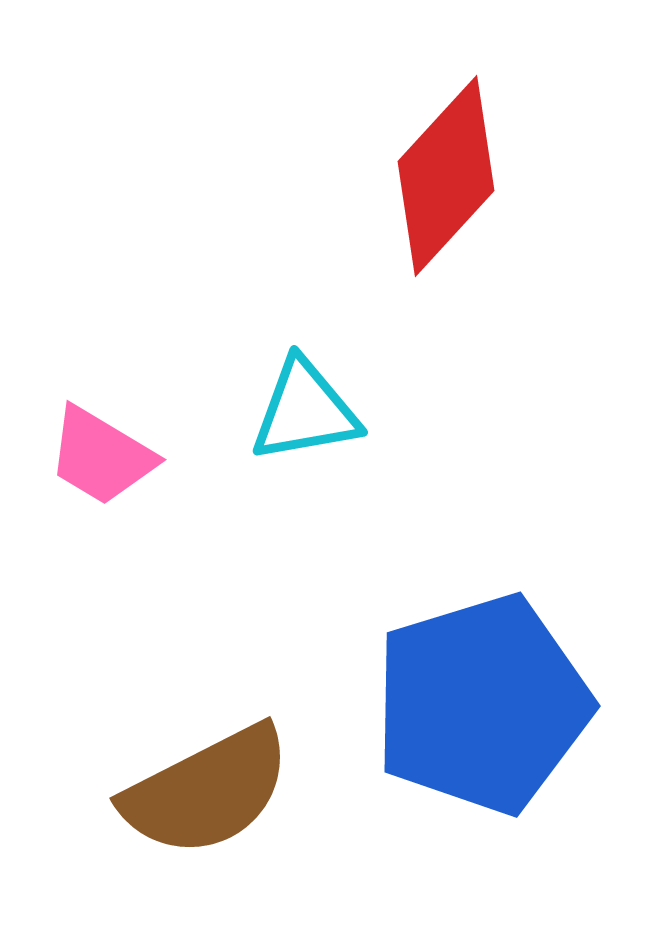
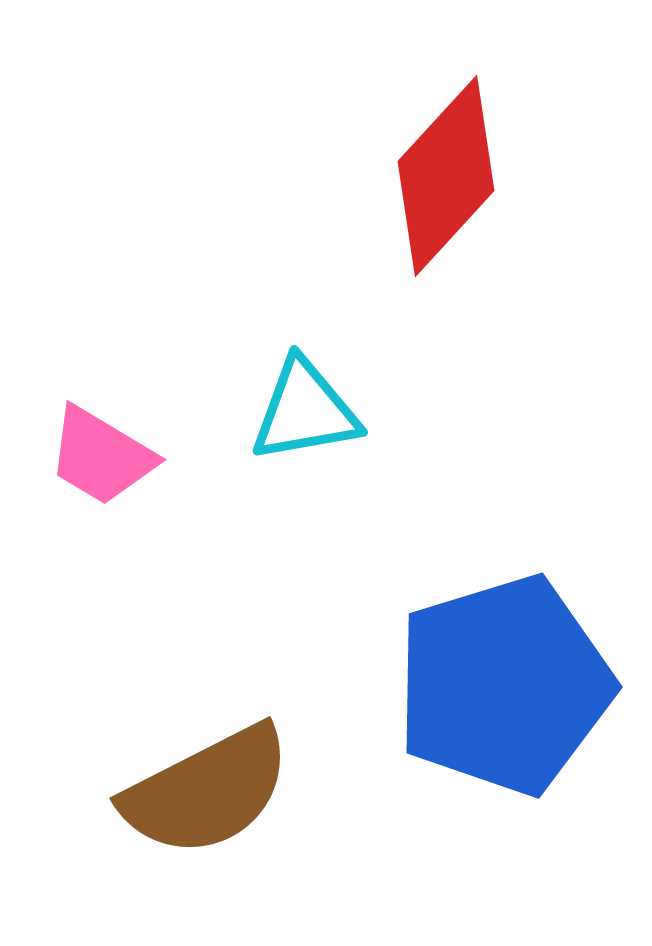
blue pentagon: moved 22 px right, 19 px up
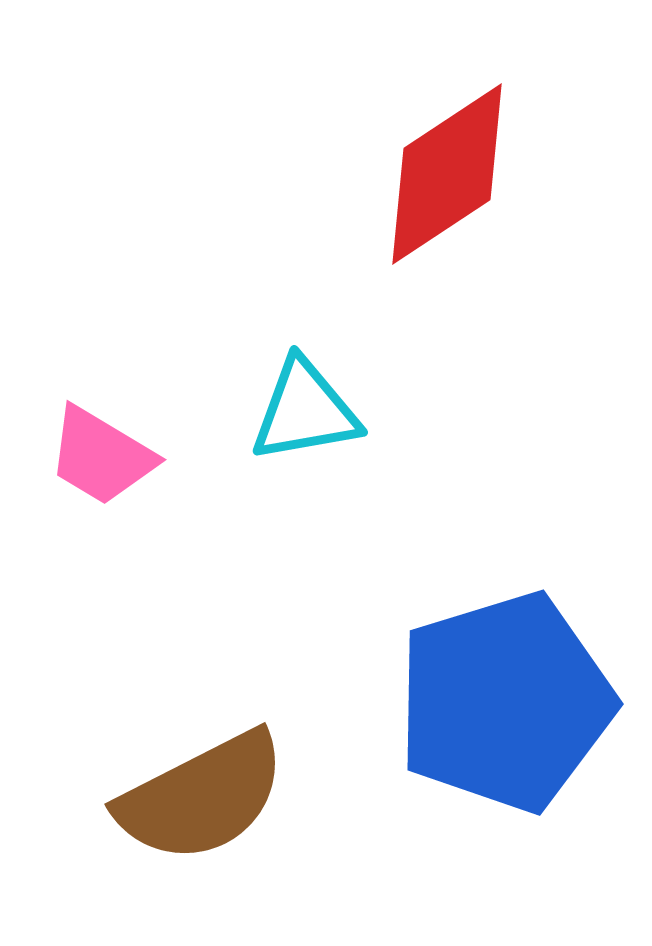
red diamond: moved 1 px right, 2 px up; rotated 14 degrees clockwise
blue pentagon: moved 1 px right, 17 px down
brown semicircle: moved 5 px left, 6 px down
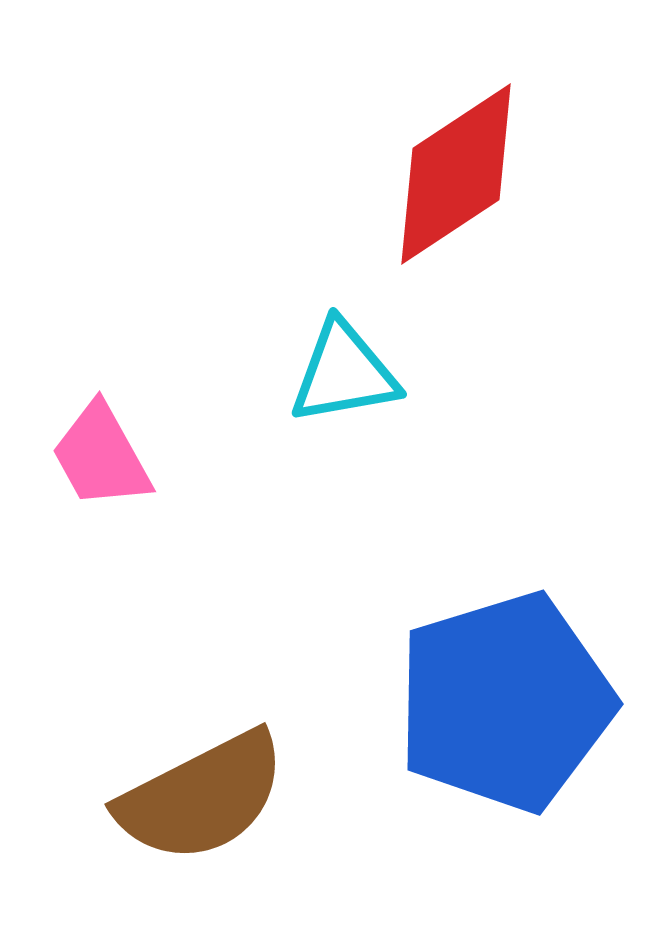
red diamond: moved 9 px right
cyan triangle: moved 39 px right, 38 px up
pink trapezoid: rotated 30 degrees clockwise
